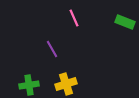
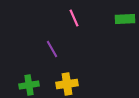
green rectangle: moved 3 px up; rotated 24 degrees counterclockwise
yellow cross: moved 1 px right; rotated 10 degrees clockwise
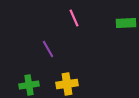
green rectangle: moved 1 px right, 4 px down
purple line: moved 4 px left
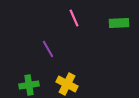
green rectangle: moved 7 px left
yellow cross: rotated 35 degrees clockwise
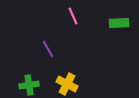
pink line: moved 1 px left, 2 px up
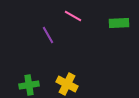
pink line: rotated 36 degrees counterclockwise
purple line: moved 14 px up
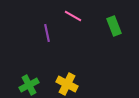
green rectangle: moved 5 px left, 3 px down; rotated 72 degrees clockwise
purple line: moved 1 px left, 2 px up; rotated 18 degrees clockwise
green cross: rotated 18 degrees counterclockwise
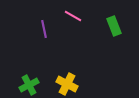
purple line: moved 3 px left, 4 px up
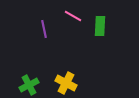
green rectangle: moved 14 px left; rotated 24 degrees clockwise
yellow cross: moved 1 px left, 1 px up
